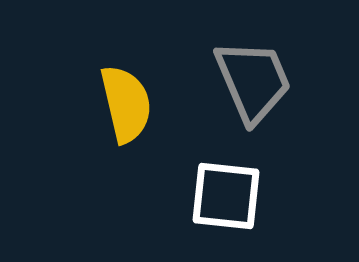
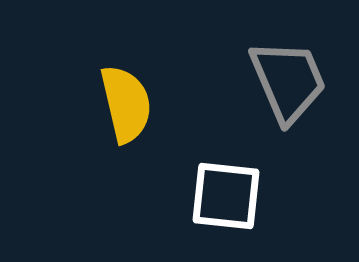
gray trapezoid: moved 35 px right
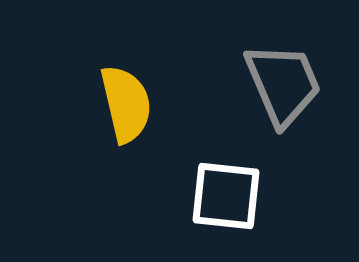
gray trapezoid: moved 5 px left, 3 px down
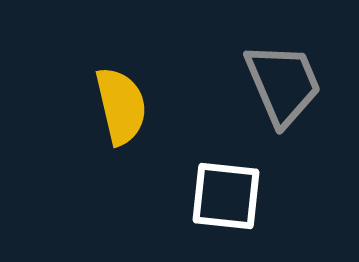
yellow semicircle: moved 5 px left, 2 px down
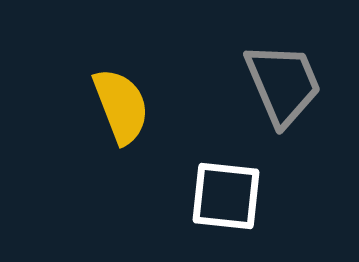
yellow semicircle: rotated 8 degrees counterclockwise
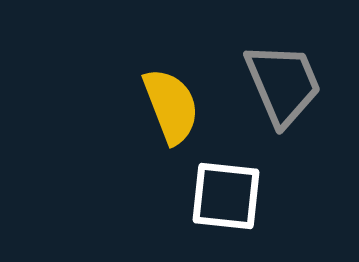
yellow semicircle: moved 50 px right
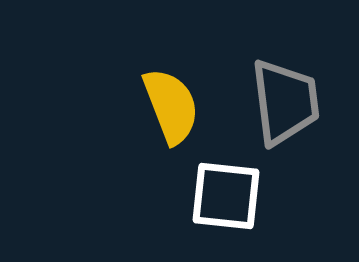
gray trapezoid: moved 2 px right, 18 px down; rotated 16 degrees clockwise
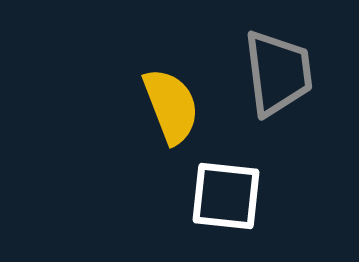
gray trapezoid: moved 7 px left, 29 px up
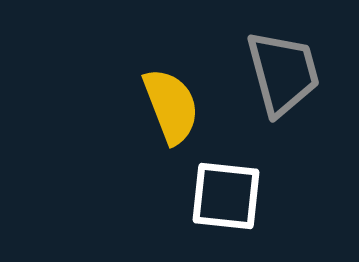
gray trapezoid: moved 5 px right; rotated 8 degrees counterclockwise
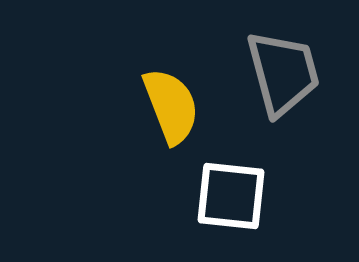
white square: moved 5 px right
